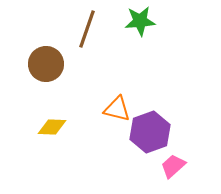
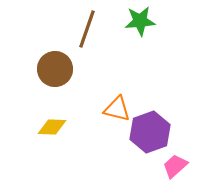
brown circle: moved 9 px right, 5 px down
pink trapezoid: moved 2 px right
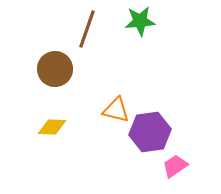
orange triangle: moved 1 px left, 1 px down
purple hexagon: rotated 12 degrees clockwise
pink trapezoid: rotated 8 degrees clockwise
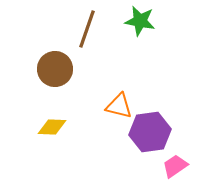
green star: rotated 16 degrees clockwise
orange triangle: moved 3 px right, 4 px up
